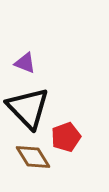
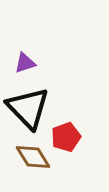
purple triangle: rotated 40 degrees counterclockwise
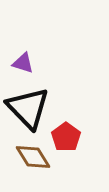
purple triangle: moved 2 px left; rotated 35 degrees clockwise
red pentagon: rotated 16 degrees counterclockwise
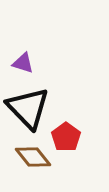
brown diamond: rotated 6 degrees counterclockwise
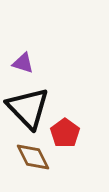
red pentagon: moved 1 px left, 4 px up
brown diamond: rotated 12 degrees clockwise
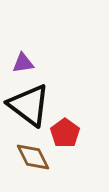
purple triangle: rotated 25 degrees counterclockwise
black triangle: moved 1 px right, 3 px up; rotated 9 degrees counterclockwise
